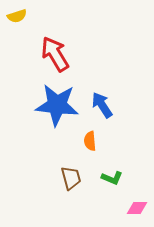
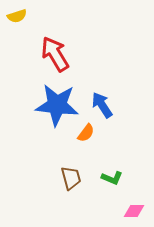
orange semicircle: moved 4 px left, 8 px up; rotated 138 degrees counterclockwise
pink diamond: moved 3 px left, 3 px down
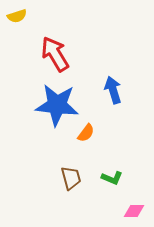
blue arrow: moved 11 px right, 15 px up; rotated 16 degrees clockwise
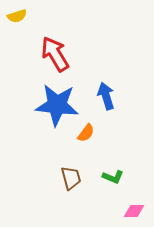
blue arrow: moved 7 px left, 6 px down
green L-shape: moved 1 px right, 1 px up
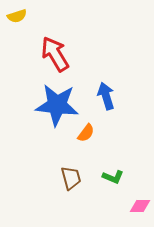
pink diamond: moved 6 px right, 5 px up
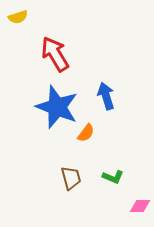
yellow semicircle: moved 1 px right, 1 px down
blue star: moved 2 px down; rotated 15 degrees clockwise
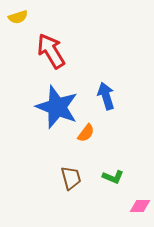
red arrow: moved 4 px left, 3 px up
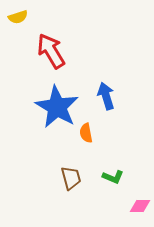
blue star: rotated 9 degrees clockwise
orange semicircle: rotated 132 degrees clockwise
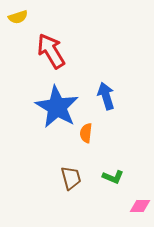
orange semicircle: rotated 18 degrees clockwise
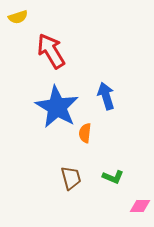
orange semicircle: moved 1 px left
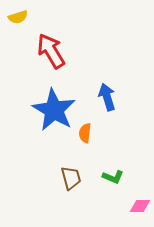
blue arrow: moved 1 px right, 1 px down
blue star: moved 3 px left, 3 px down
